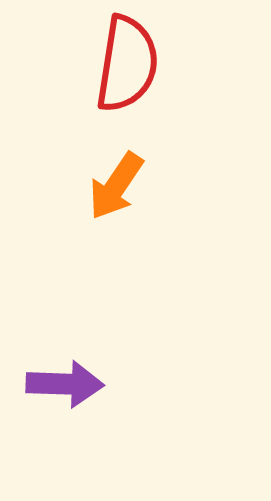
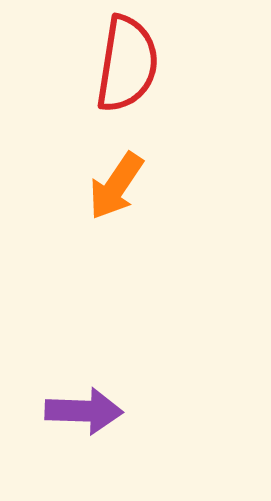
purple arrow: moved 19 px right, 27 px down
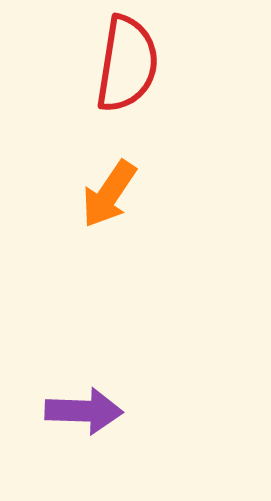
orange arrow: moved 7 px left, 8 px down
